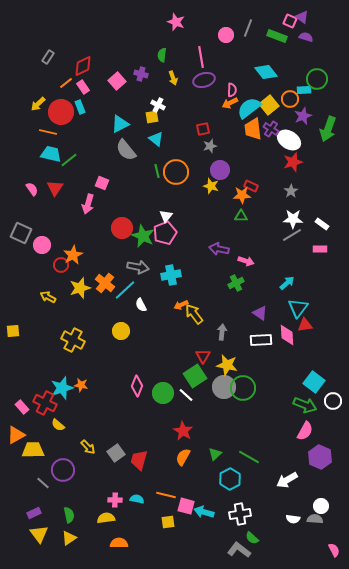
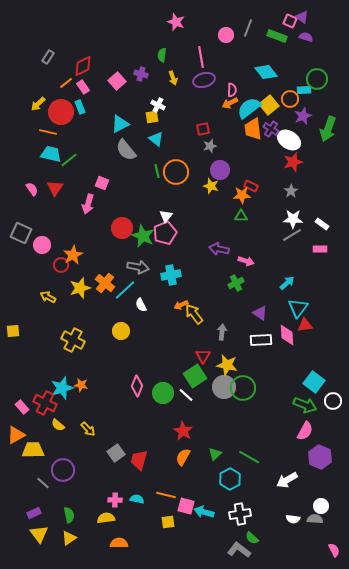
yellow arrow at (88, 447): moved 18 px up
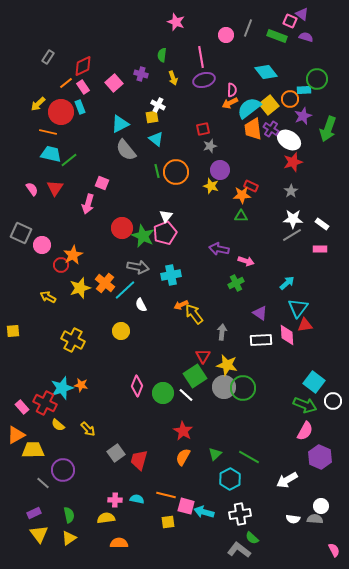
purple triangle at (302, 17): moved 3 px up
pink square at (117, 81): moved 3 px left, 2 px down
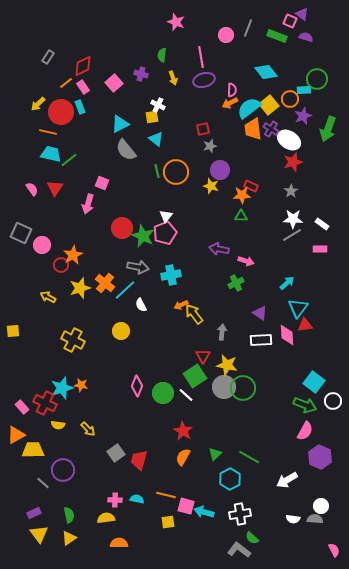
yellow semicircle at (58, 425): rotated 32 degrees counterclockwise
